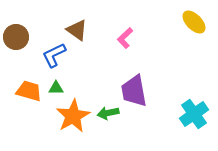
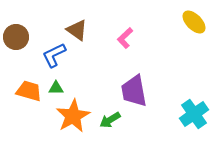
green arrow: moved 2 px right, 7 px down; rotated 20 degrees counterclockwise
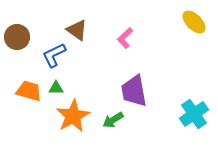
brown circle: moved 1 px right
green arrow: moved 3 px right
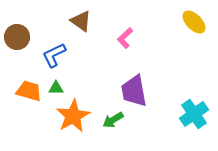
brown triangle: moved 4 px right, 9 px up
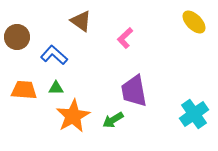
blue L-shape: rotated 68 degrees clockwise
orange trapezoid: moved 5 px left, 1 px up; rotated 12 degrees counterclockwise
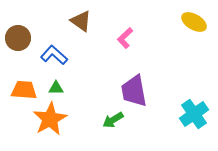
yellow ellipse: rotated 15 degrees counterclockwise
brown circle: moved 1 px right, 1 px down
orange star: moved 23 px left, 3 px down
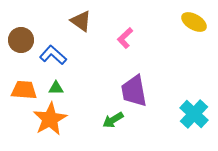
brown circle: moved 3 px right, 2 px down
blue L-shape: moved 1 px left
cyan cross: rotated 12 degrees counterclockwise
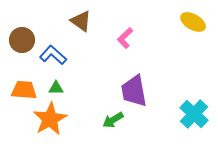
yellow ellipse: moved 1 px left
brown circle: moved 1 px right
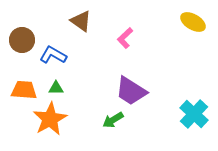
blue L-shape: rotated 12 degrees counterclockwise
purple trapezoid: moved 3 px left; rotated 48 degrees counterclockwise
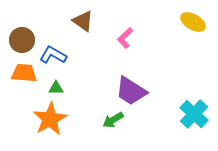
brown triangle: moved 2 px right
orange trapezoid: moved 17 px up
